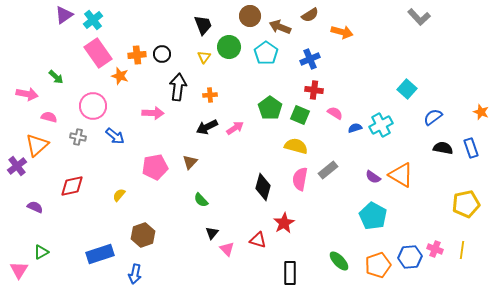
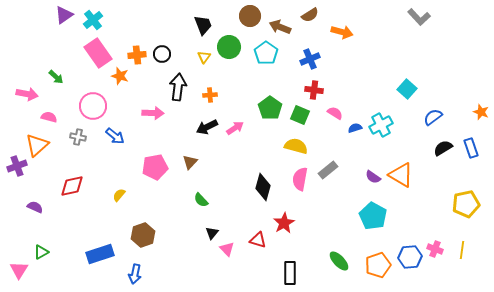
black semicircle at (443, 148): rotated 42 degrees counterclockwise
purple cross at (17, 166): rotated 18 degrees clockwise
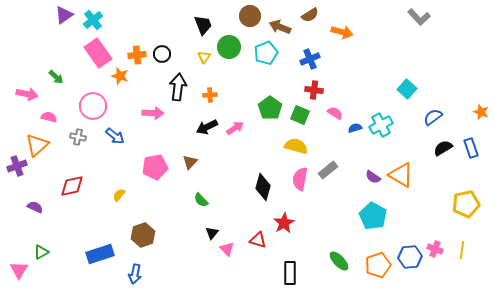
cyan pentagon at (266, 53): rotated 15 degrees clockwise
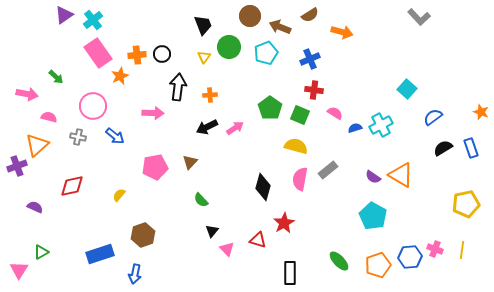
orange star at (120, 76): rotated 30 degrees clockwise
black triangle at (212, 233): moved 2 px up
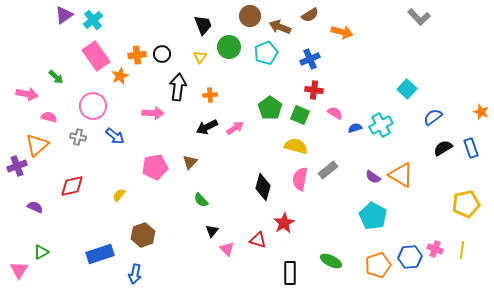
pink rectangle at (98, 53): moved 2 px left, 3 px down
yellow triangle at (204, 57): moved 4 px left
green ellipse at (339, 261): moved 8 px left; rotated 20 degrees counterclockwise
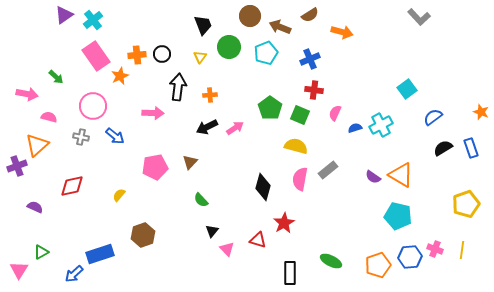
cyan square at (407, 89): rotated 12 degrees clockwise
pink semicircle at (335, 113): rotated 98 degrees counterclockwise
gray cross at (78, 137): moved 3 px right
yellow pentagon at (466, 204): rotated 8 degrees counterclockwise
cyan pentagon at (373, 216): moved 25 px right; rotated 16 degrees counterclockwise
blue arrow at (135, 274): moved 61 px left; rotated 36 degrees clockwise
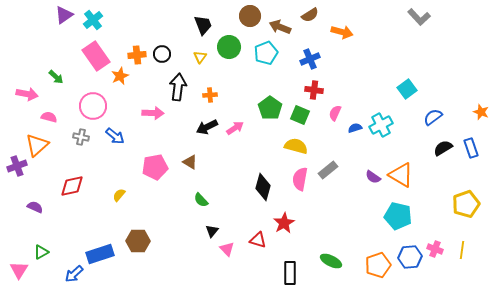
brown triangle at (190, 162): rotated 42 degrees counterclockwise
brown hexagon at (143, 235): moved 5 px left, 6 px down; rotated 20 degrees clockwise
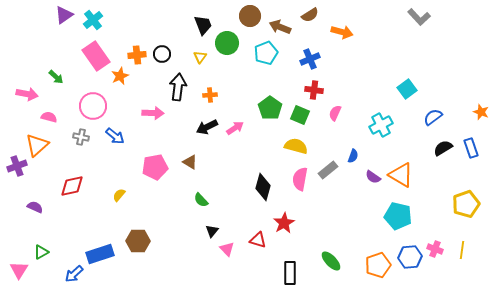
green circle at (229, 47): moved 2 px left, 4 px up
blue semicircle at (355, 128): moved 2 px left, 28 px down; rotated 128 degrees clockwise
green ellipse at (331, 261): rotated 20 degrees clockwise
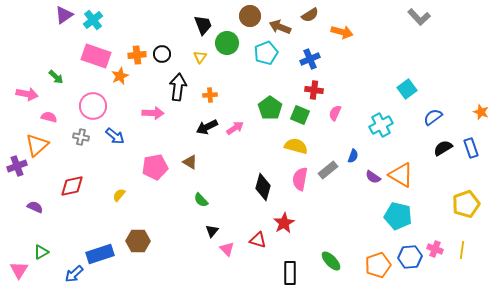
pink rectangle at (96, 56): rotated 36 degrees counterclockwise
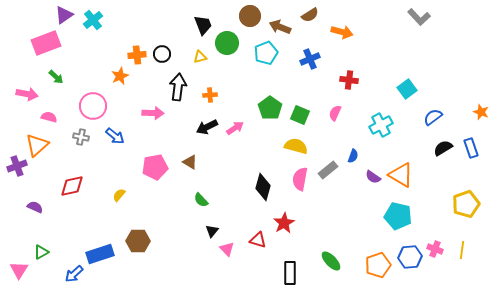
pink rectangle at (96, 56): moved 50 px left, 13 px up; rotated 40 degrees counterclockwise
yellow triangle at (200, 57): rotated 40 degrees clockwise
red cross at (314, 90): moved 35 px right, 10 px up
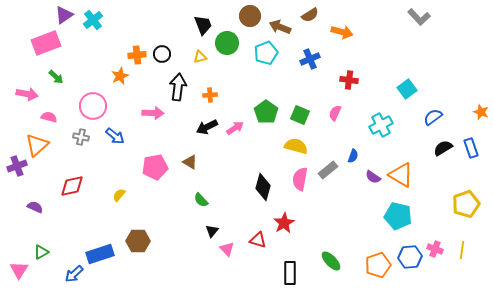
green pentagon at (270, 108): moved 4 px left, 4 px down
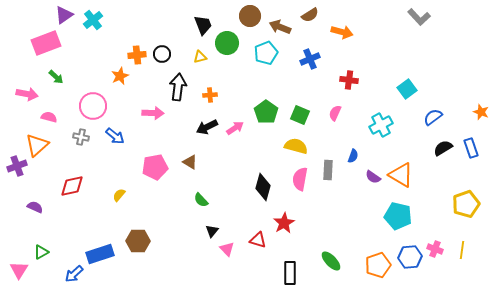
gray rectangle at (328, 170): rotated 48 degrees counterclockwise
